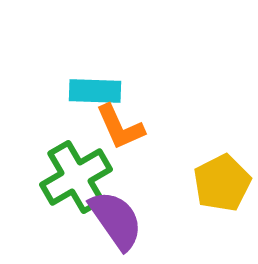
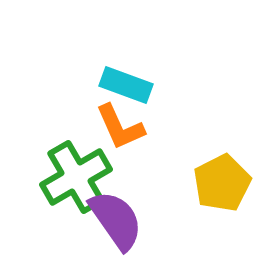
cyan rectangle: moved 31 px right, 6 px up; rotated 18 degrees clockwise
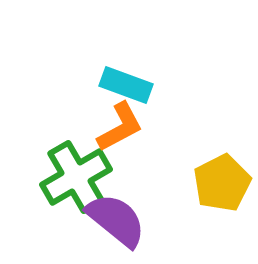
orange L-shape: rotated 94 degrees counterclockwise
purple semicircle: rotated 16 degrees counterclockwise
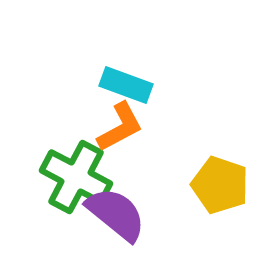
green cross: rotated 32 degrees counterclockwise
yellow pentagon: moved 2 px left, 2 px down; rotated 26 degrees counterclockwise
purple semicircle: moved 6 px up
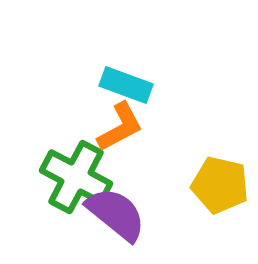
yellow pentagon: rotated 6 degrees counterclockwise
